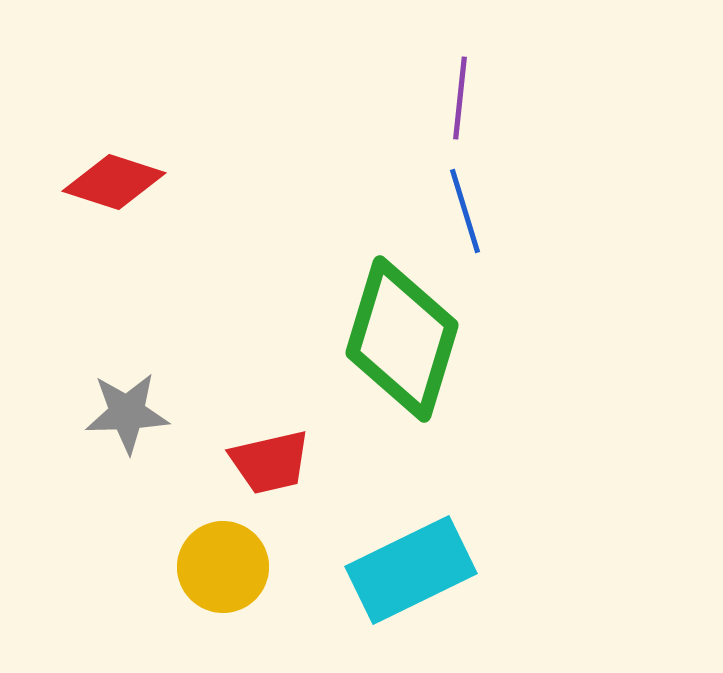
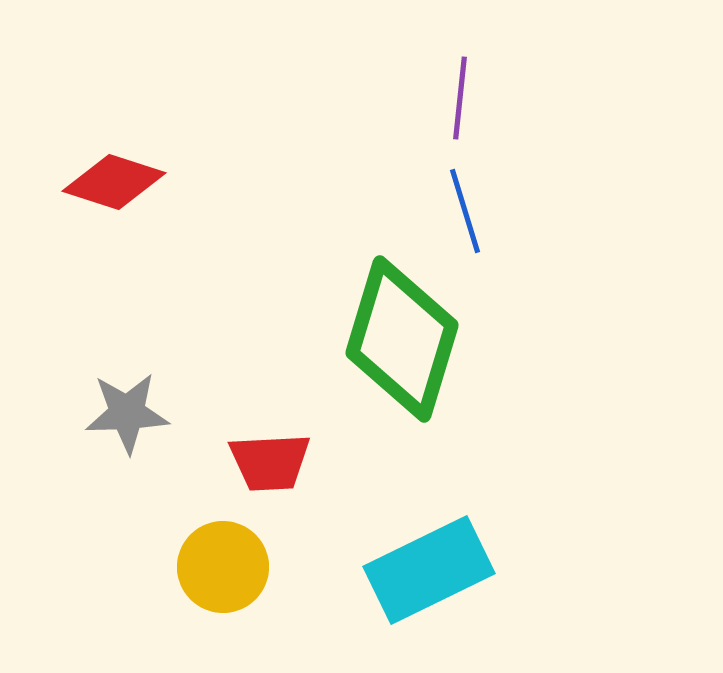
red trapezoid: rotated 10 degrees clockwise
cyan rectangle: moved 18 px right
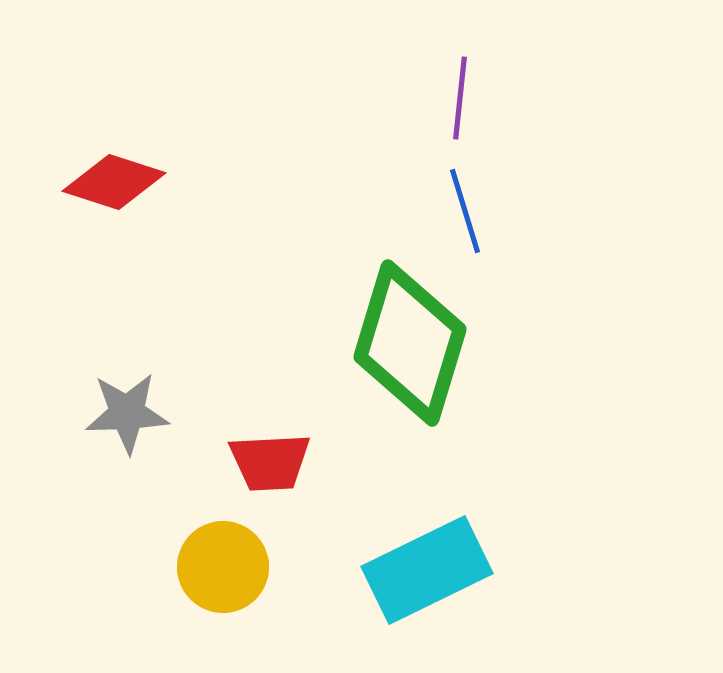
green diamond: moved 8 px right, 4 px down
cyan rectangle: moved 2 px left
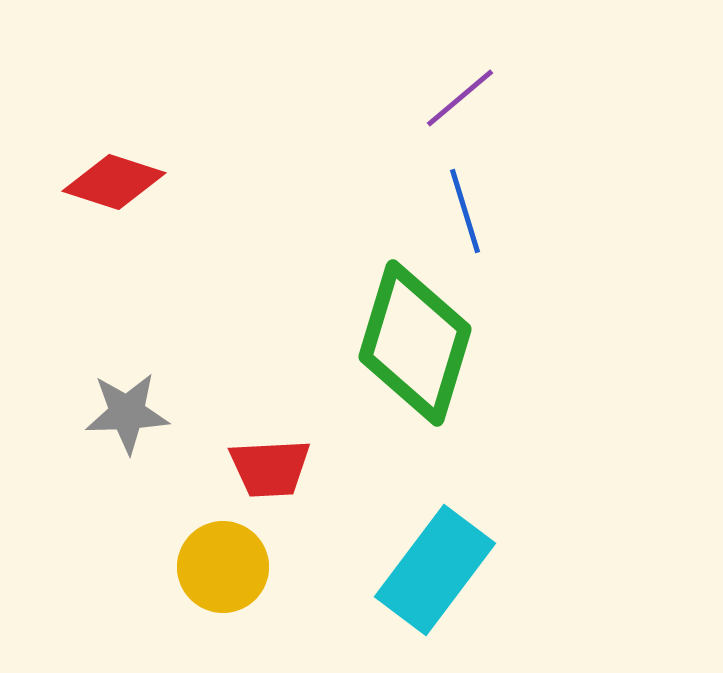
purple line: rotated 44 degrees clockwise
green diamond: moved 5 px right
red trapezoid: moved 6 px down
cyan rectangle: moved 8 px right; rotated 27 degrees counterclockwise
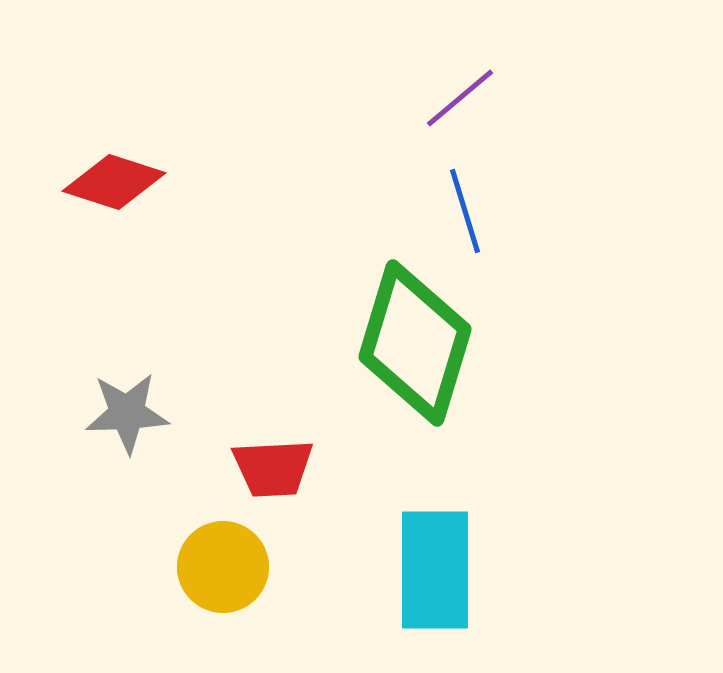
red trapezoid: moved 3 px right
cyan rectangle: rotated 37 degrees counterclockwise
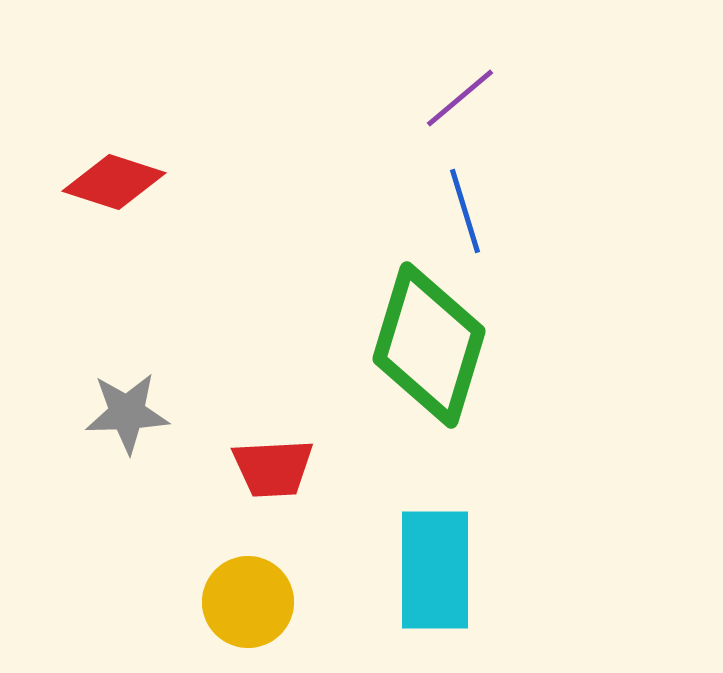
green diamond: moved 14 px right, 2 px down
yellow circle: moved 25 px right, 35 px down
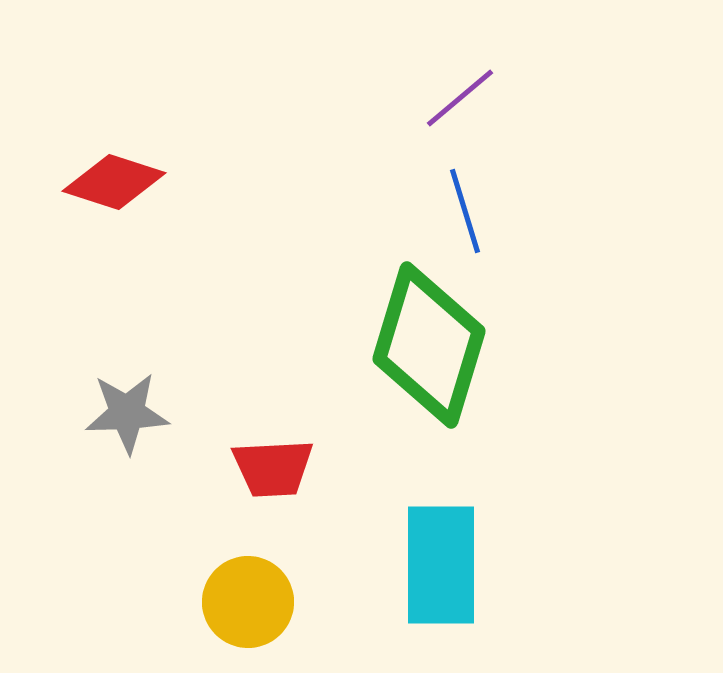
cyan rectangle: moved 6 px right, 5 px up
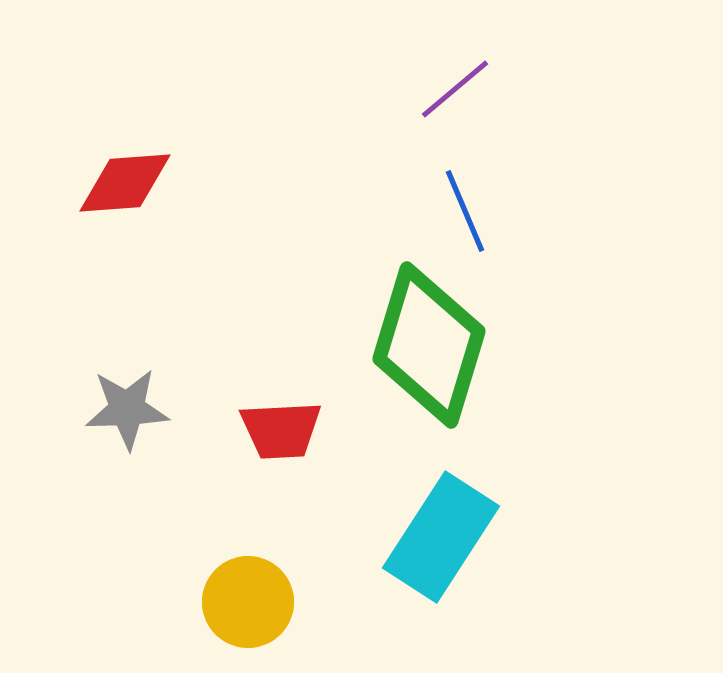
purple line: moved 5 px left, 9 px up
red diamond: moved 11 px right, 1 px down; rotated 22 degrees counterclockwise
blue line: rotated 6 degrees counterclockwise
gray star: moved 4 px up
red trapezoid: moved 8 px right, 38 px up
cyan rectangle: moved 28 px up; rotated 33 degrees clockwise
